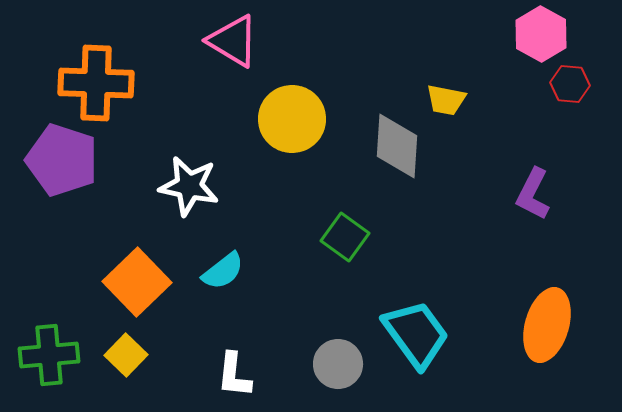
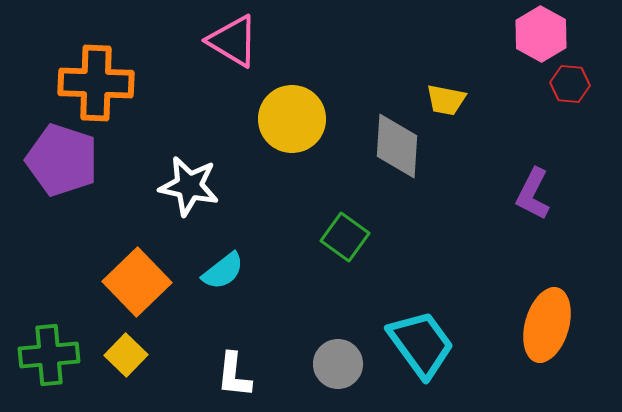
cyan trapezoid: moved 5 px right, 10 px down
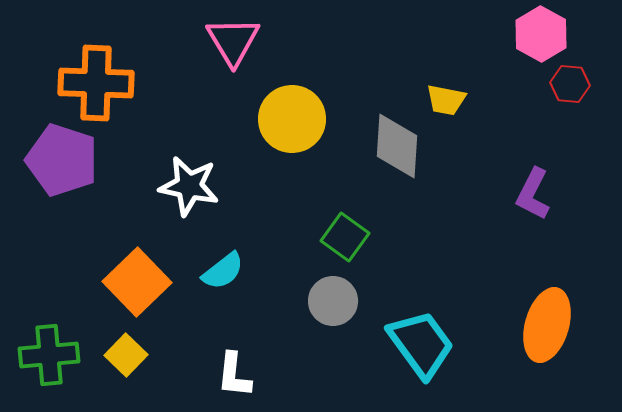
pink triangle: rotated 28 degrees clockwise
gray circle: moved 5 px left, 63 px up
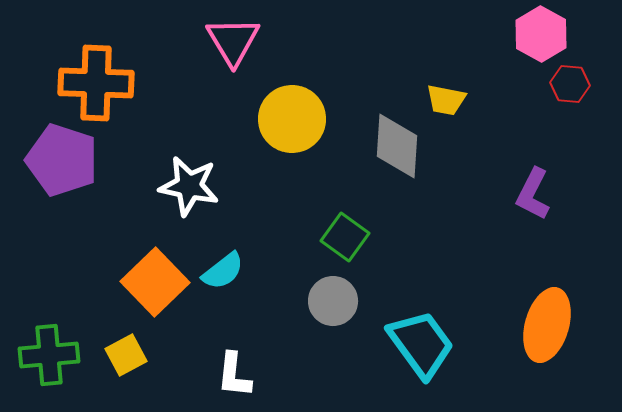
orange square: moved 18 px right
yellow square: rotated 18 degrees clockwise
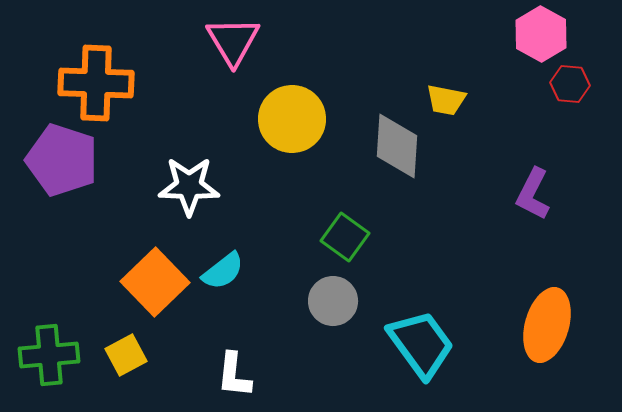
white star: rotated 10 degrees counterclockwise
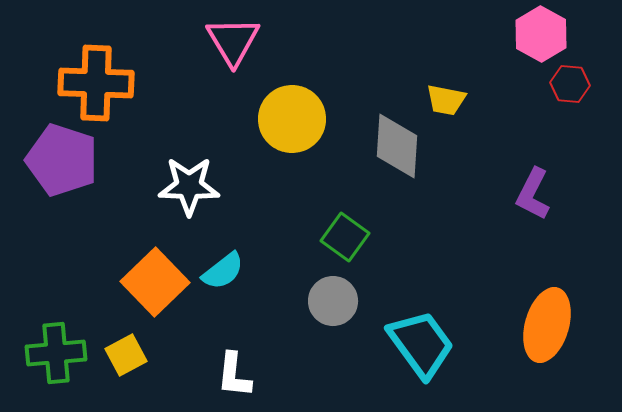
green cross: moved 7 px right, 2 px up
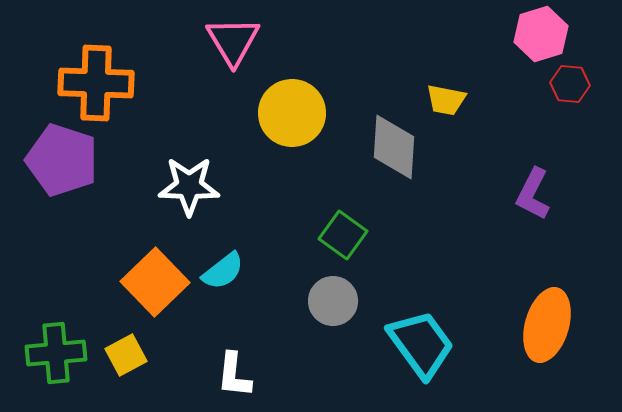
pink hexagon: rotated 14 degrees clockwise
yellow circle: moved 6 px up
gray diamond: moved 3 px left, 1 px down
green square: moved 2 px left, 2 px up
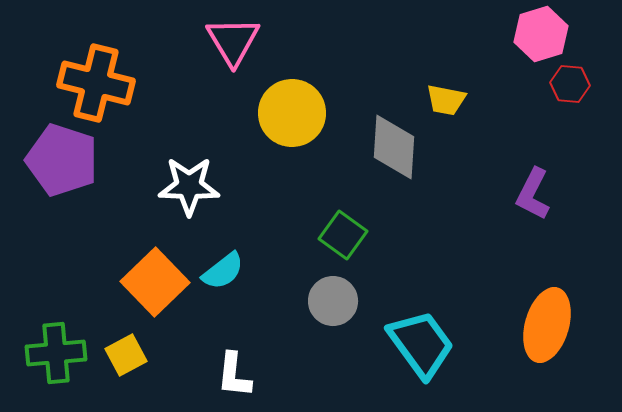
orange cross: rotated 12 degrees clockwise
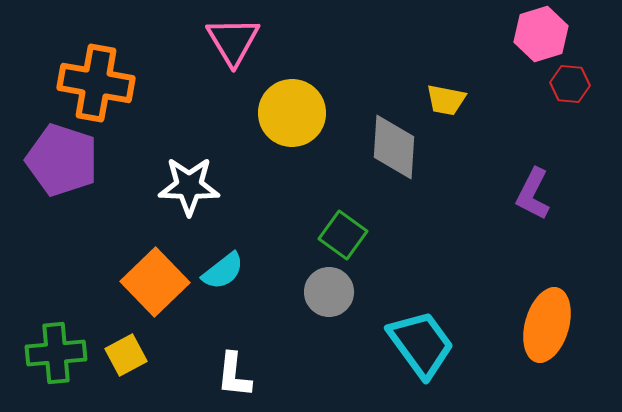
orange cross: rotated 4 degrees counterclockwise
gray circle: moved 4 px left, 9 px up
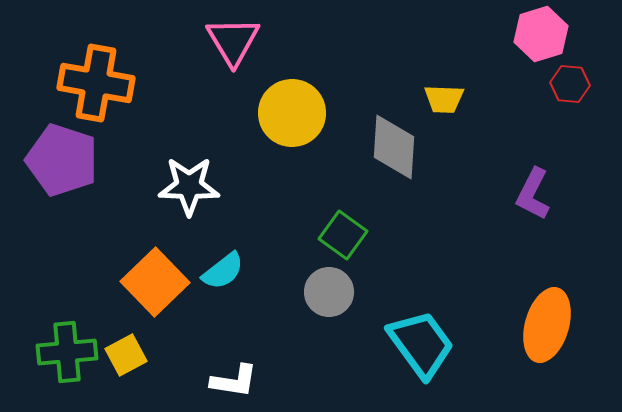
yellow trapezoid: moved 2 px left, 1 px up; rotated 9 degrees counterclockwise
green cross: moved 11 px right, 1 px up
white L-shape: moved 6 px down; rotated 87 degrees counterclockwise
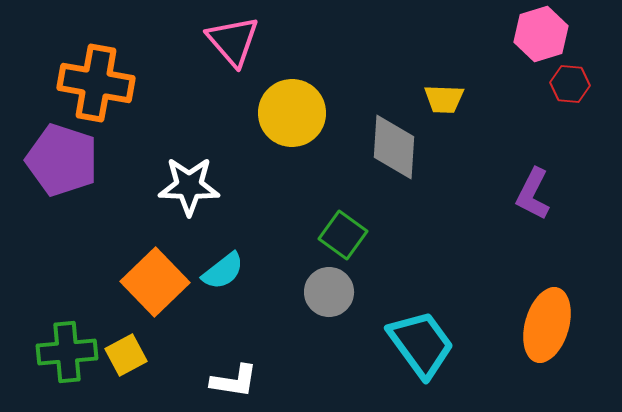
pink triangle: rotated 10 degrees counterclockwise
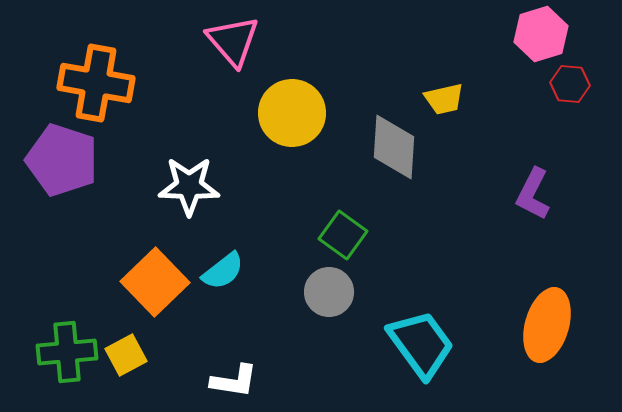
yellow trapezoid: rotated 15 degrees counterclockwise
